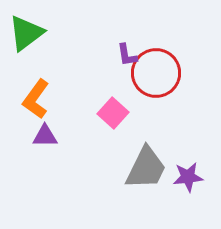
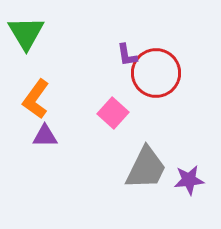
green triangle: rotated 24 degrees counterclockwise
purple star: moved 1 px right, 3 px down
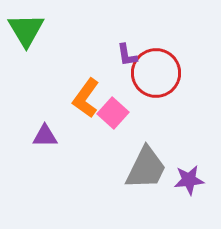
green triangle: moved 3 px up
orange L-shape: moved 50 px right, 1 px up
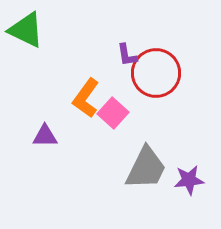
green triangle: rotated 33 degrees counterclockwise
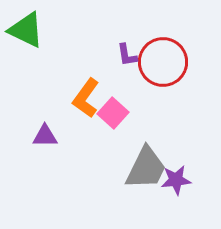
red circle: moved 7 px right, 11 px up
purple star: moved 13 px left
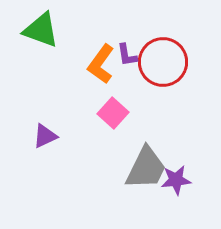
green triangle: moved 15 px right; rotated 6 degrees counterclockwise
orange L-shape: moved 15 px right, 34 px up
purple triangle: rotated 24 degrees counterclockwise
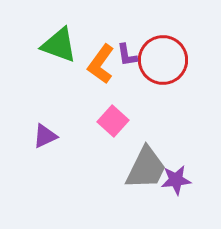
green triangle: moved 18 px right, 15 px down
red circle: moved 2 px up
pink square: moved 8 px down
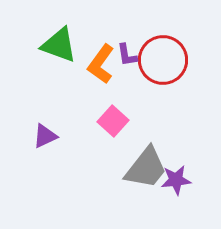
gray trapezoid: rotated 12 degrees clockwise
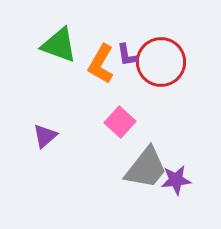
red circle: moved 2 px left, 2 px down
orange L-shape: rotated 6 degrees counterclockwise
pink square: moved 7 px right, 1 px down
purple triangle: rotated 16 degrees counterclockwise
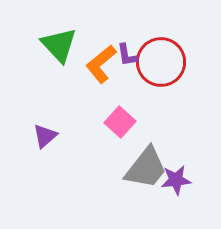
green triangle: rotated 27 degrees clockwise
orange L-shape: rotated 21 degrees clockwise
